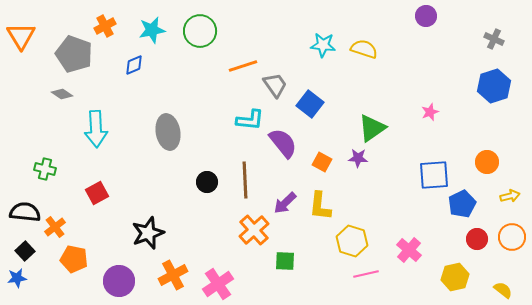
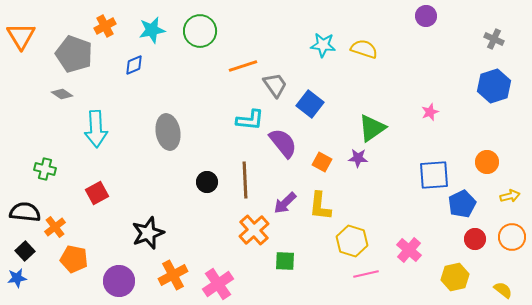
red circle at (477, 239): moved 2 px left
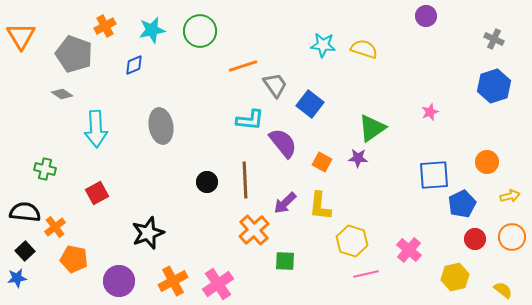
gray ellipse at (168, 132): moved 7 px left, 6 px up
orange cross at (173, 275): moved 6 px down
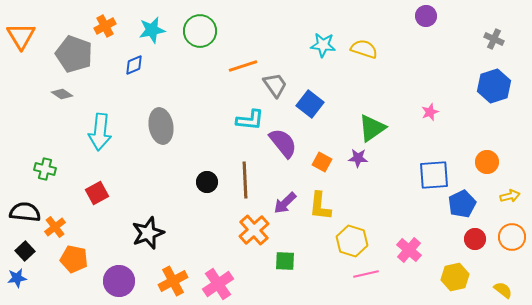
cyan arrow at (96, 129): moved 4 px right, 3 px down; rotated 9 degrees clockwise
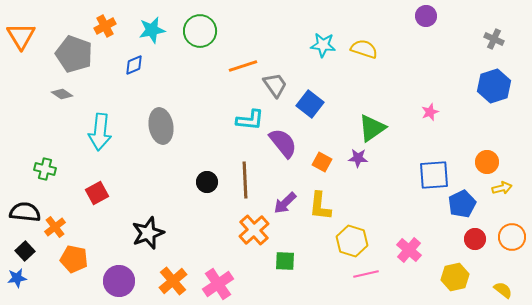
yellow arrow at (510, 196): moved 8 px left, 8 px up
orange cross at (173, 281): rotated 12 degrees counterclockwise
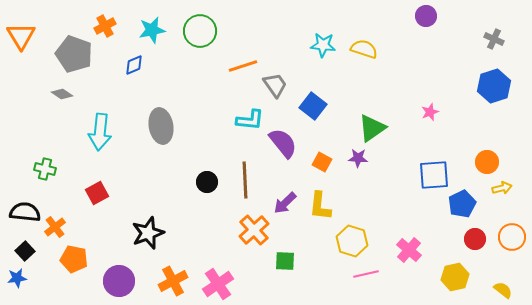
blue square at (310, 104): moved 3 px right, 2 px down
orange cross at (173, 281): rotated 12 degrees clockwise
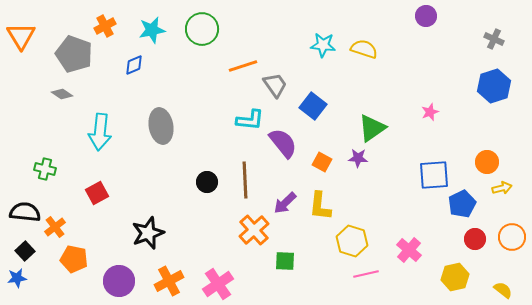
green circle at (200, 31): moved 2 px right, 2 px up
orange cross at (173, 281): moved 4 px left
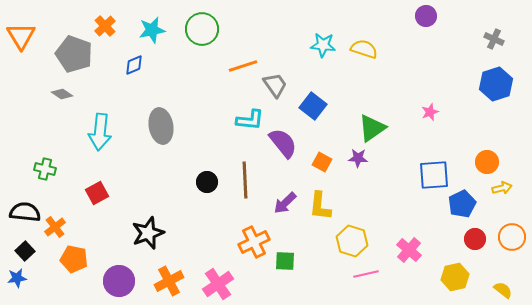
orange cross at (105, 26): rotated 15 degrees counterclockwise
blue hexagon at (494, 86): moved 2 px right, 2 px up
orange cross at (254, 230): moved 12 px down; rotated 16 degrees clockwise
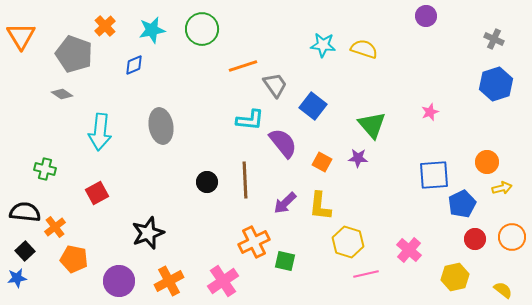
green triangle at (372, 128): moved 3 px up; rotated 36 degrees counterclockwise
yellow hexagon at (352, 241): moved 4 px left, 1 px down
green square at (285, 261): rotated 10 degrees clockwise
pink cross at (218, 284): moved 5 px right, 3 px up
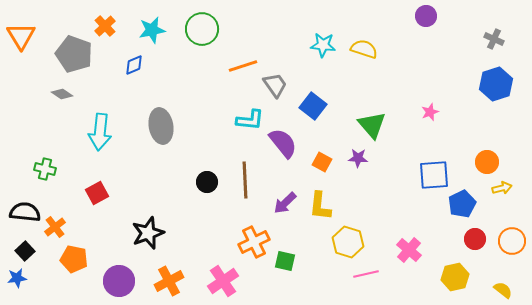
orange circle at (512, 237): moved 4 px down
